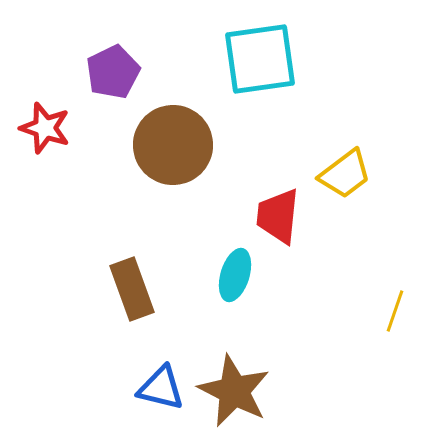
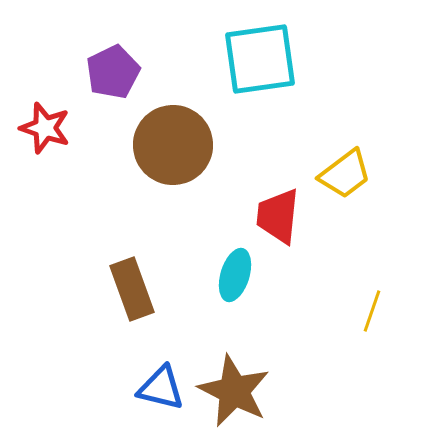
yellow line: moved 23 px left
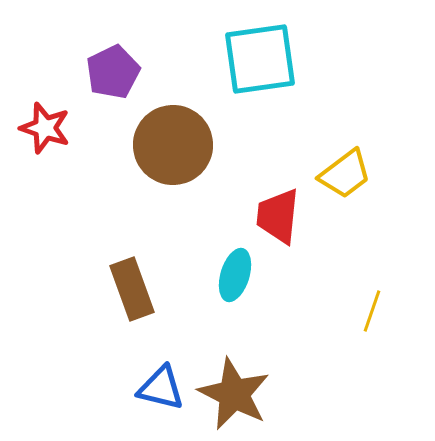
brown star: moved 3 px down
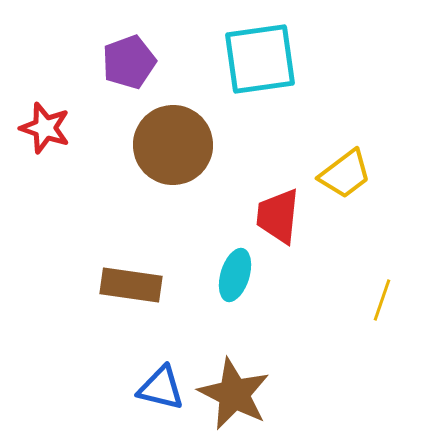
purple pentagon: moved 16 px right, 10 px up; rotated 6 degrees clockwise
brown rectangle: moved 1 px left, 4 px up; rotated 62 degrees counterclockwise
yellow line: moved 10 px right, 11 px up
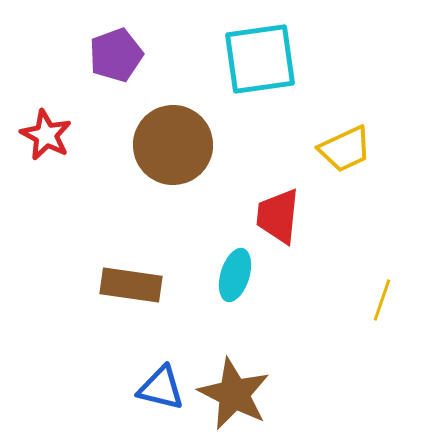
purple pentagon: moved 13 px left, 7 px up
red star: moved 1 px right, 7 px down; rotated 9 degrees clockwise
yellow trapezoid: moved 25 px up; rotated 12 degrees clockwise
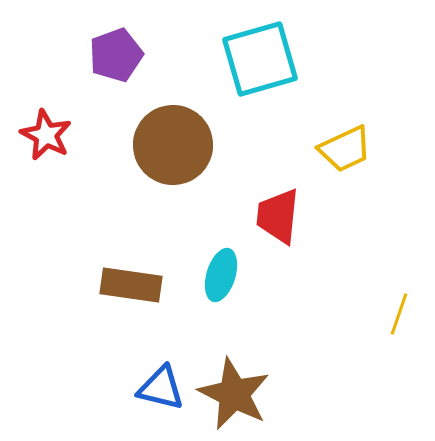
cyan square: rotated 8 degrees counterclockwise
cyan ellipse: moved 14 px left
yellow line: moved 17 px right, 14 px down
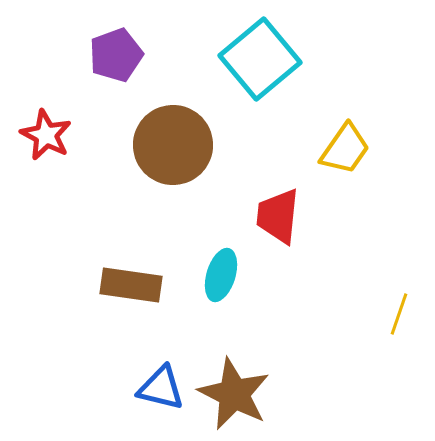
cyan square: rotated 24 degrees counterclockwise
yellow trapezoid: rotated 30 degrees counterclockwise
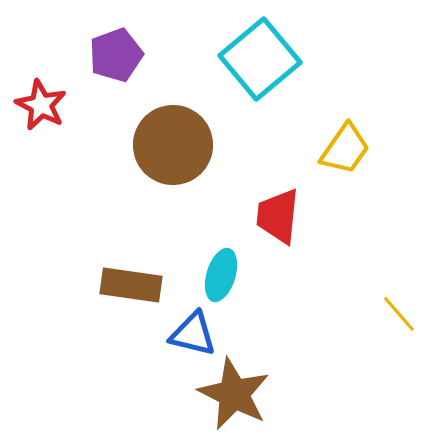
red star: moved 5 px left, 30 px up
yellow line: rotated 60 degrees counterclockwise
blue triangle: moved 32 px right, 54 px up
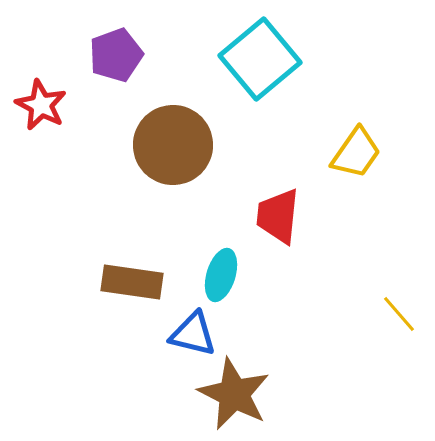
yellow trapezoid: moved 11 px right, 4 px down
brown rectangle: moved 1 px right, 3 px up
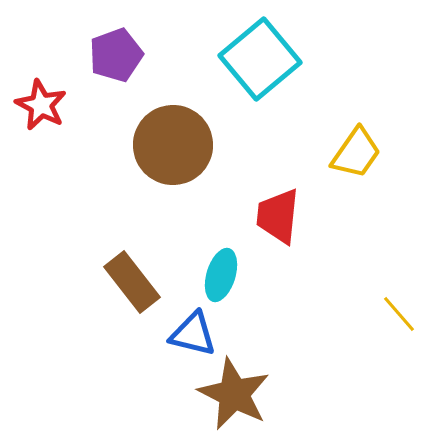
brown rectangle: rotated 44 degrees clockwise
